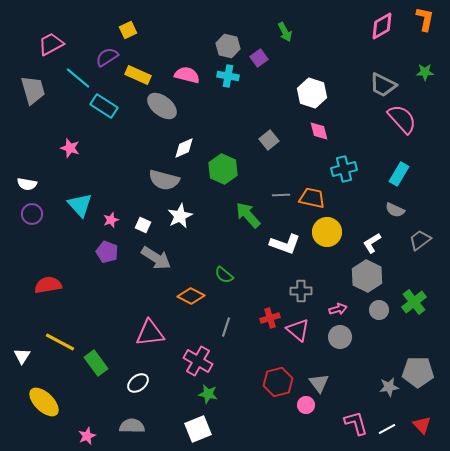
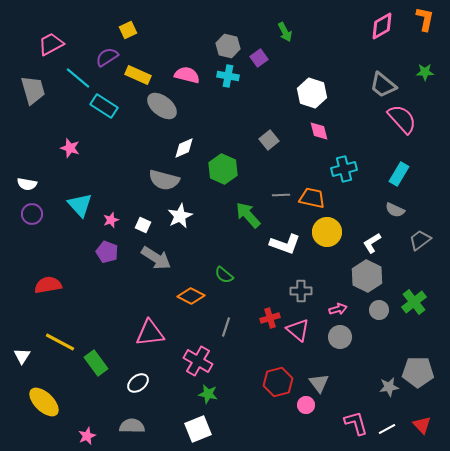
gray trapezoid at (383, 85): rotated 12 degrees clockwise
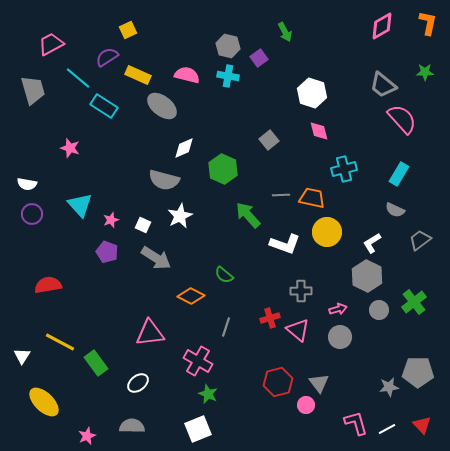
orange L-shape at (425, 19): moved 3 px right, 4 px down
green star at (208, 394): rotated 12 degrees clockwise
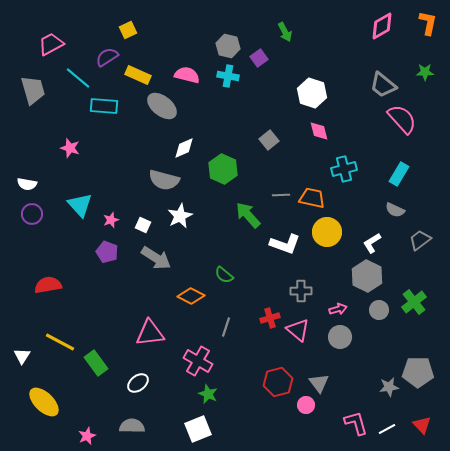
cyan rectangle at (104, 106): rotated 28 degrees counterclockwise
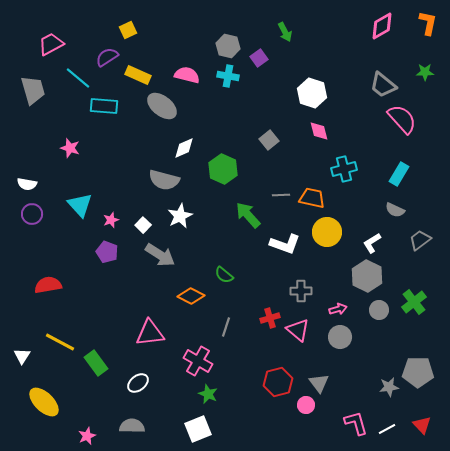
white square at (143, 225): rotated 21 degrees clockwise
gray arrow at (156, 258): moved 4 px right, 3 px up
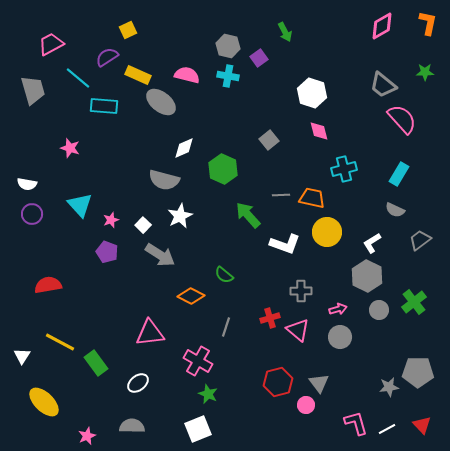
gray ellipse at (162, 106): moved 1 px left, 4 px up
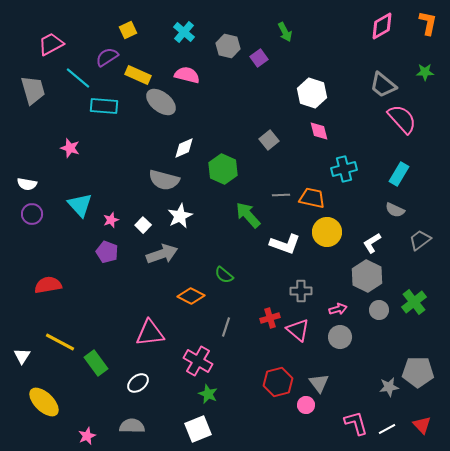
cyan cross at (228, 76): moved 44 px left, 44 px up; rotated 30 degrees clockwise
gray arrow at (160, 255): moved 2 px right, 1 px up; rotated 52 degrees counterclockwise
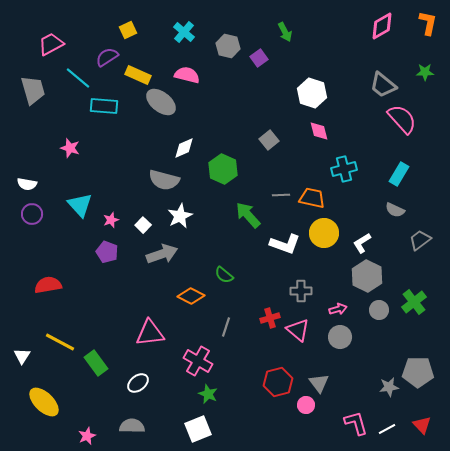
yellow circle at (327, 232): moved 3 px left, 1 px down
white L-shape at (372, 243): moved 10 px left
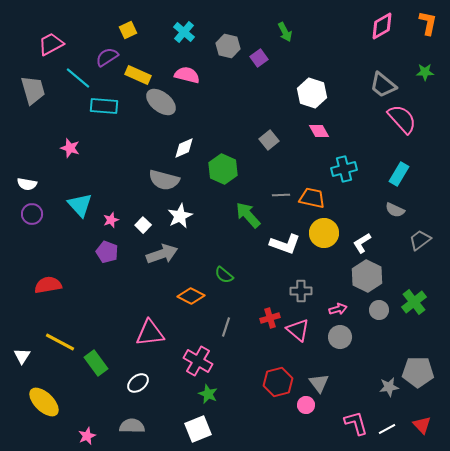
pink diamond at (319, 131): rotated 15 degrees counterclockwise
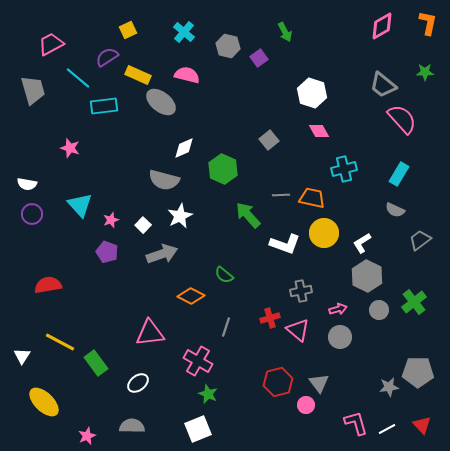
cyan rectangle at (104, 106): rotated 12 degrees counterclockwise
gray cross at (301, 291): rotated 10 degrees counterclockwise
